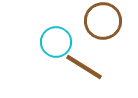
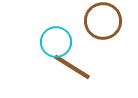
brown line: moved 12 px left
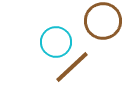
brown line: rotated 75 degrees counterclockwise
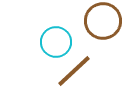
brown line: moved 2 px right, 4 px down
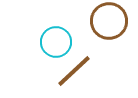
brown circle: moved 6 px right
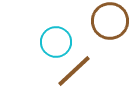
brown circle: moved 1 px right
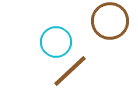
brown line: moved 4 px left
